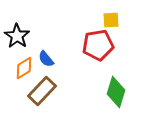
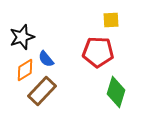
black star: moved 5 px right, 1 px down; rotated 20 degrees clockwise
red pentagon: moved 7 px down; rotated 12 degrees clockwise
orange diamond: moved 1 px right, 2 px down
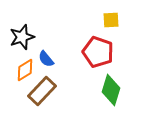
red pentagon: rotated 16 degrees clockwise
green diamond: moved 5 px left, 2 px up
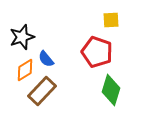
red pentagon: moved 1 px left
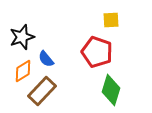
orange diamond: moved 2 px left, 1 px down
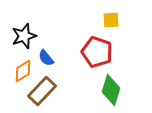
black star: moved 2 px right, 1 px up
blue semicircle: moved 1 px up
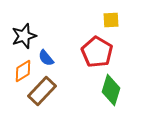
red pentagon: rotated 12 degrees clockwise
